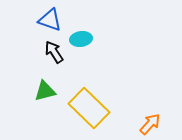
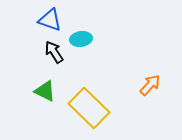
green triangle: rotated 40 degrees clockwise
orange arrow: moved 39 px up
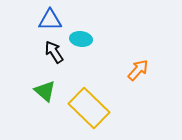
blue triangle: rotated 20 degrees counterclockwise
cyan ellipse: rotated 15 degrees clockwise
orange arrow: moved 12 px left, 15 px up
green triangle: rotated 15 degrees clockwise
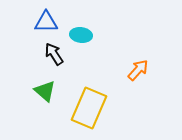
blue triangle: moved 4 px left, 2 px down
cyan ellipse: moved 4 px up
black arrow: moved 2 px down
yellow rectangle: rotated 69 degrees clockwise
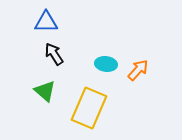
cyan ellipse: moved 25 px right, 29 px down
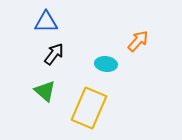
black arrow: rotated 70 degrees clockwise
orange arrow: moved 29 px up
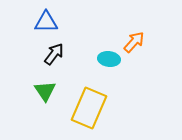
orange arrow: moved 4 px left, 1 px down
cyan ellipse: moved 3 px right, 5 px up
green triangle: rotated 15 degrees clockwise
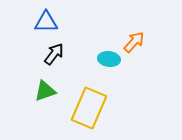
green triangle: rotated 45 degrees clockwise
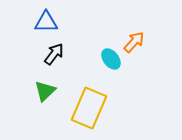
cyan ellipse: moved 2 px right; rotated 45 degrees clockwise
green triangle: rotated 25 degrees counterclockwise
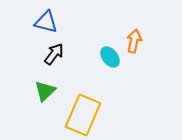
blue triangle: rotated 15 degrees clockwise
orange arrow: moved 1 px up; rotated 30 degrees counterclockwise
cyan ellipse: moved 1 px left, 2 px up
yellow rectangle: moved 6 px left, 7 px down
